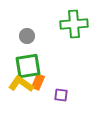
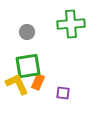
green cross: moved 3 px left
gray circle: moved 4 px up
yellow L-shape: moved 4 px left; rotated 30 degrees clockwise
purple square: moved 2 px right, 2 px up
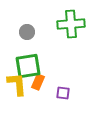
yellow L-shape: rotated 20 degrees clockwise
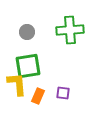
green cross: moved 1 px left, 6 px down
orange rectangle: moved 14 px down
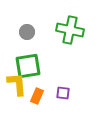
green cross: rotated 16 degrees clockwise
orange rectangle: moved 1 px left
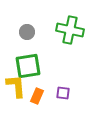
yellow L-shape: moved 1 px left, 2 px down
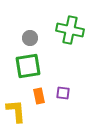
gray circle: moved 3 px right, 6 px down
yellow L-shape: moved 25 px down
orange rectangle: moved 2 px right; rotated 35 degrees counterclockwise
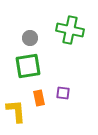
orange rectangle: moved 2 px down
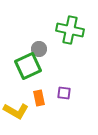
gray circle: moved 9 px right, 11 px down
green square: rotated 16 degrees counterclockwise
purple square: moved 1 px right
yellow L-shape: rotated 125 degrees clockwise
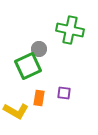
orange rectangle: rotated 21 degrees clockwise
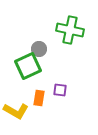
purple square: moved 4 px left, 3 px up
